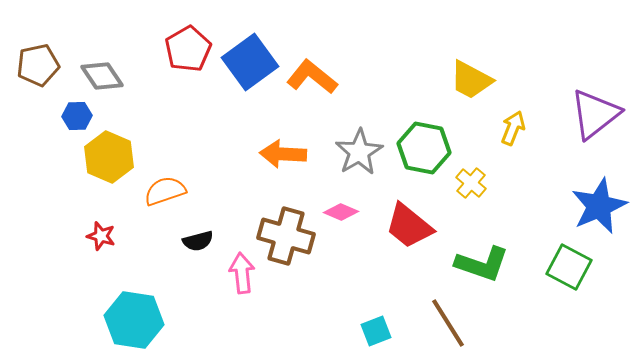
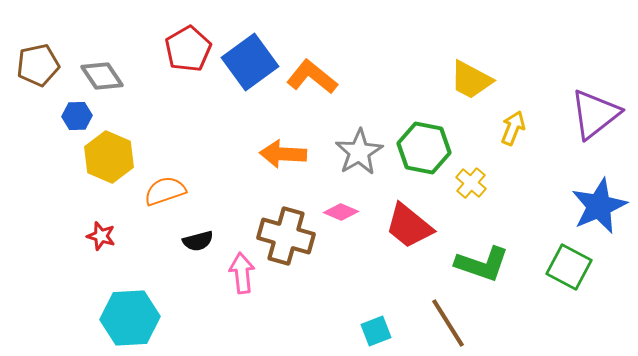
cyan hexagon: moved 4 px left, 2 px up; rotated 12 degrees counterclockwise
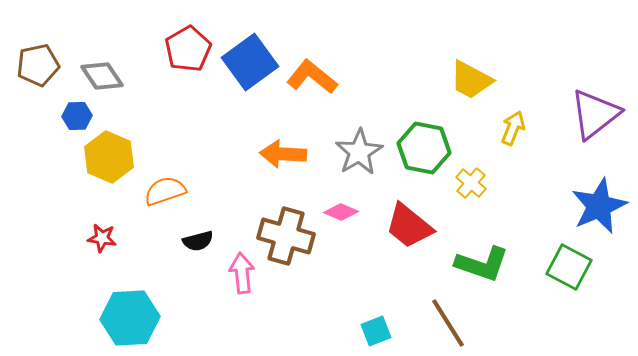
red star: moved 1 px right, 2 px down; rotated 8 degrees counterclockwise
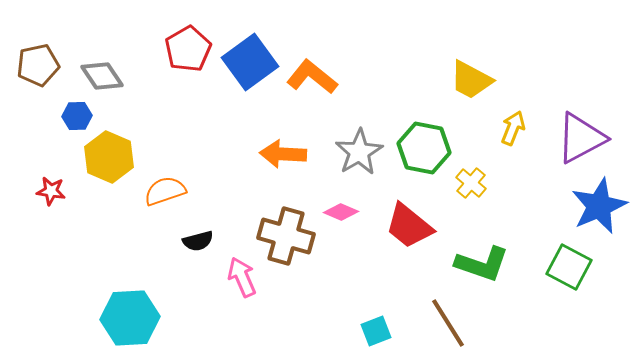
purple triangle: moved 14 px left, 24 px down; rotated 10 degrees clockwise
red star: moved 51 px left, 47 px up
pink arrow: moved 4 px down; rotated 18 degrees counterclockwise
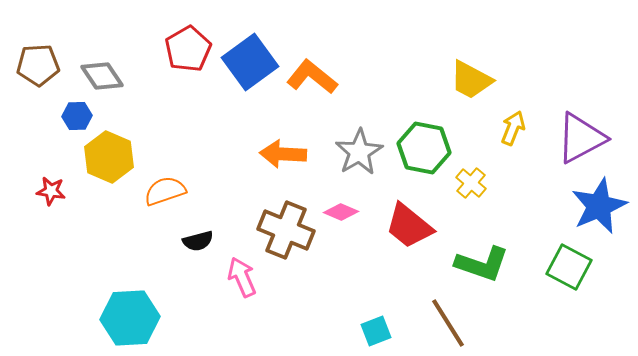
brown pentagon: rotated 9 degrees clockwise
brown cross: moved 6 px up; rotated 6 degrees clockwise
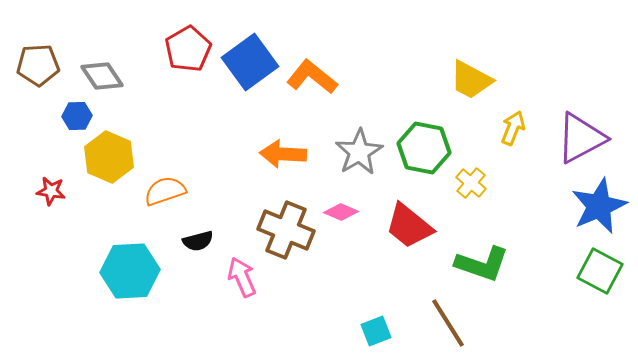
green square: moved 31 px right, 4 px down
cyan hexagon: moved 47 px up
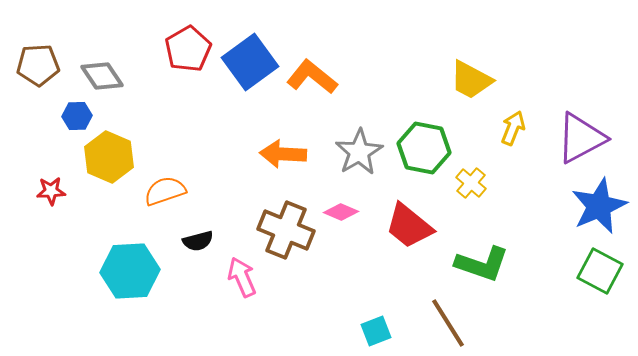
red star: rotated 12 degrees counterclockwise
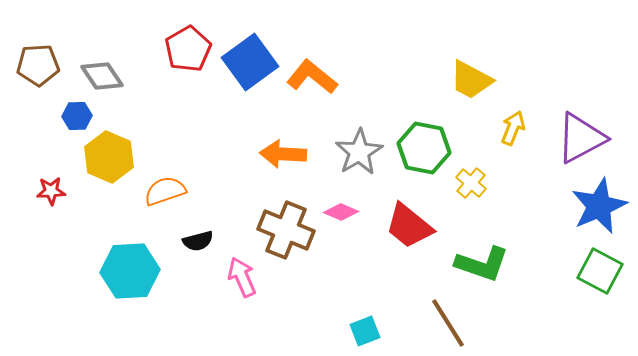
cyan square: moved 11 px left
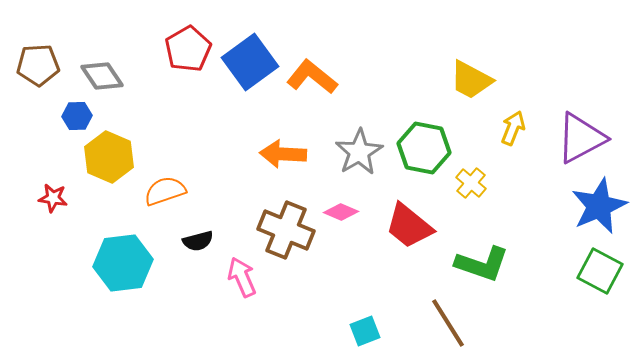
red star: moved 2 px right, 7 px down; rotated 12 degrees clockwise
cyan hexagon: moved 7 px left, 8 px up; rotated 4 degrees counterclockwise
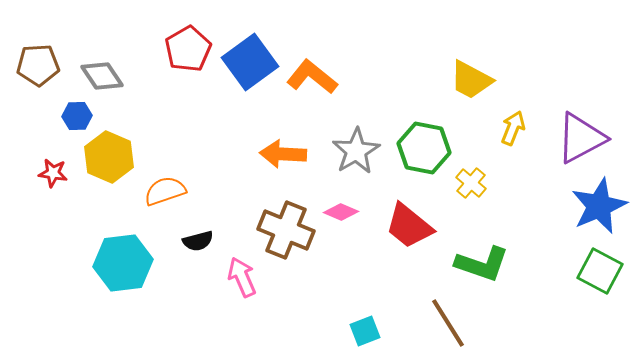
gray star: moved 3 px left, 1 px up
red star: moved 25 px up
